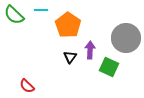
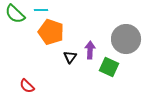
green semicircle: moved 1 px right, 1 px up
orange pentagon: moved 17 px left, 7 px down; rotated 15 degrees counterclockwise
gray circle: moved 1 px down
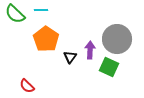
orange pentagon: moved 5 px left, 7 px down; rotated 15 degrees clockwise
gray circle: moved 9 px left
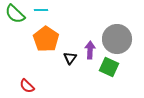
black triangle: moved 1 px down
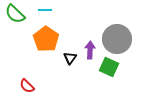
cyan line: moved 4 px right
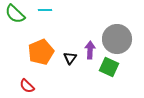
orange pentagon: moved 5 px left, 13 px down; rotated 15 degrees clockwise
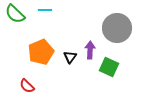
gray circle: moved 11 px up
black triangle: moved 1 px up
